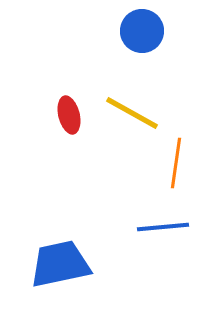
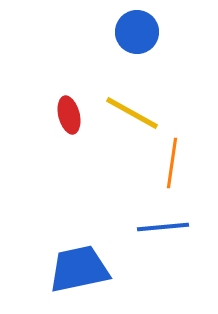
blue circle: moved 5 px left, 1 px down
orange line: moved 4 px left
blue trapezoid: moved 19 px right, 5 px down
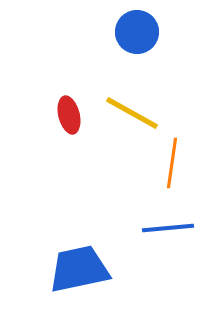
blue line: moved 5 px right, 1 px down
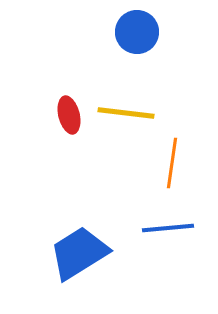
yellow line: moved 6 px left; rotated 22 degrees counterclockwise
blue trapezoid: moved 16 px up; rotated 20 degrees counterclockwise
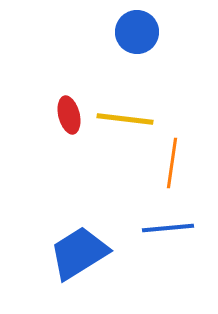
yellow line: moved 1 px left, 6 px down
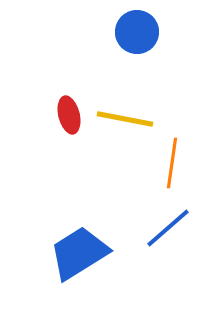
yellow line: rotated 4 degrees clockwise
blue line: rotated 36 degrees counterclockwise
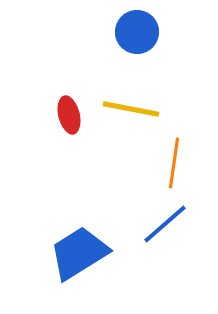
yellow line: moved 6 px right, 10 px up
orange line: moved 2 px right
blue line: moved 3 px left, 4 px up
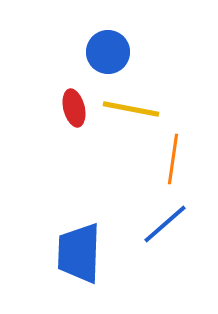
blue circle: moved 29 px left, 20 px down
red ellipse: moved 5 px right, 7 px up
orange line: moved 1 px left, 4 px up
blue trapezoid: rotated 56 degrees counterclockwise
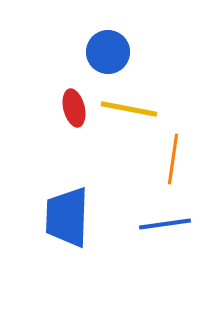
yellow line: moved 2 px left
blue line: rotated 33 degrees clockwise
blue trapezoid: moved 12 px left, 36 px up
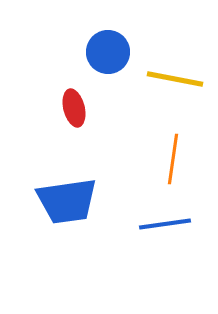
yellow line: moved 46 px right, 30 px up
blue trapezoid: moved 16 px up; rotated 100 degrees counterclockwise
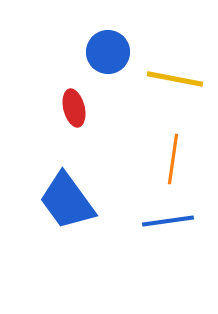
blue trapezoid: rotated 62 degrees clockwise
blue line: moved 3 px right, 3 px up
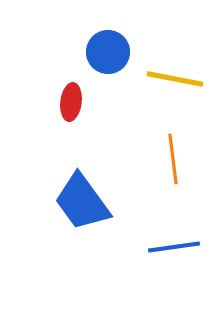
red ellipse: moved 3 px left, 6 px up; rotated 21 degrees clockwise
orange line: rotated 15 degrees counterclockwise
blue trapezoid: moved 15 px right, 1 px down
blue line: moved 6 px right, 26 px down
